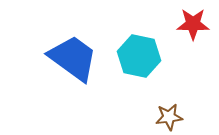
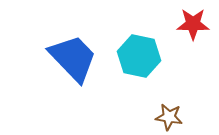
blue trapezoid: rotated 10 degrees clockwise
brown star: rotated 16 degrees clockwise
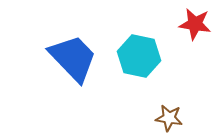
red star: moved 2 px right; rotated 8 degrees clockwise
brown star: moved 1 px down
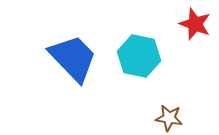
red star: rotated 12 degrees clockwise
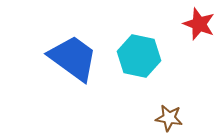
red star: moved 4 px right
blue trapezoid: rotated 10 degrees counterclockwise
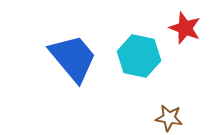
red star: moved 14 px left, 4 px down
blue trapezoid: rotated 14 degrees clockwise
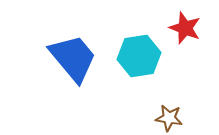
cyan hexagon: rotated 21 degrees counterclockwise
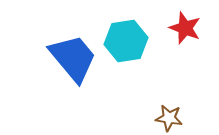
cyan hexagon: moved 13 px left, 15 px up
